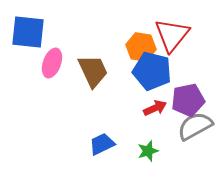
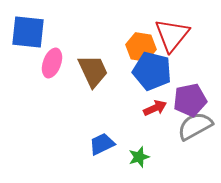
purple pentagon: moved 2 px right
green star: moved 9 px left, 6 px down
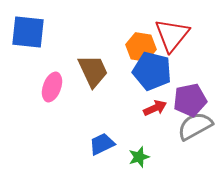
pink ellipse: moved 24 px down
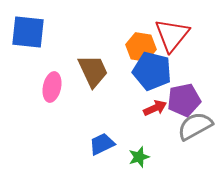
pink ellipse: rotated 8 degrees counterclockwise
purple pentagon: moved 6 px left
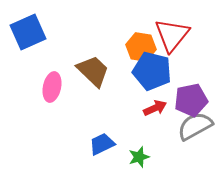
blue square: rotated 30 degrees counterclockwise
brown trapezoid: rotated 21 degrees counterclockwise
purple pentagon: moved 7 px right
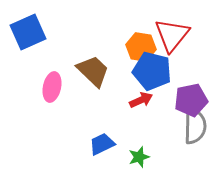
red arrow: moved 14 px left, 8 px up
gray semicircle: rotated 120 degrees clockwise
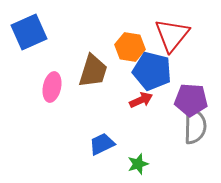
blue square: moved 1 px right
orange hexagon: moved 11 px left
brown trapezoid: rotated 63 degrees clockwise
purple pentagon: rotated 16 degrees clockwise
green star: moved 1 px left, 7 px down
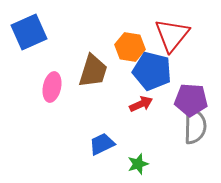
red arrow: moved 4 px down
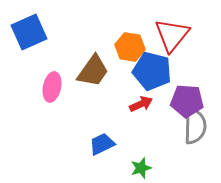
brown trapezoid: rotated 18 degrees clockwise
purple pentagon: moved 4 px left, 1 px down
green star: moved 3 px right, 4 px down
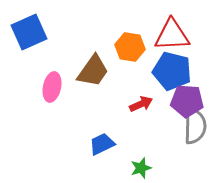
red triangle: rotated 48 degrees clockwise
blue pentagon: moved 20 px right
